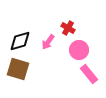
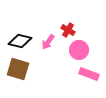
red cross: moved 2 px down
black diamond: rotated 30 degrees clockwise
pink rectangle: rotated 30 degrees counterclockwise
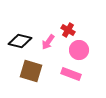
brown square: moved 13 px right, 2 px down
pink rectangle: moved 18 px left
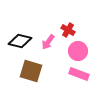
pink circle: moved 1 px left, 1 px down
pink rectangle: moved 8 px right
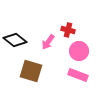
red cross: rotated 16 degrees counterclockwise
black diamond: moved 5 px left, 1 px up; rotated 25 degrees clockwise
pink circle: moved 1 px right
pink rectangle: moved 1 px left, 1 px down
